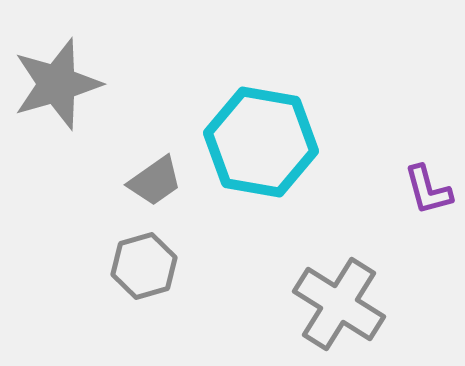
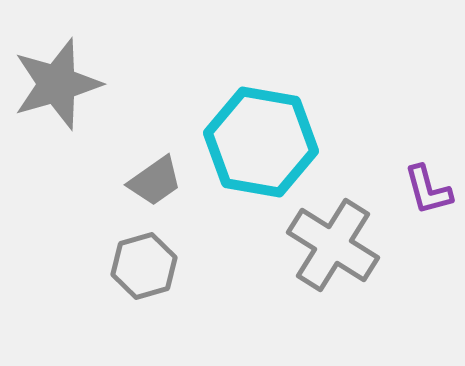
gray cross: moved 6 px left, 59 px up
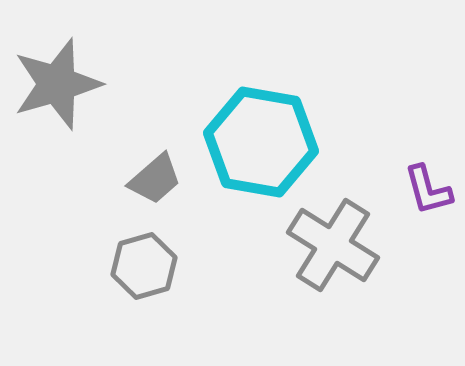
gray trapezoid: moved 2 px up; rotated 6 degrees counterclockwise
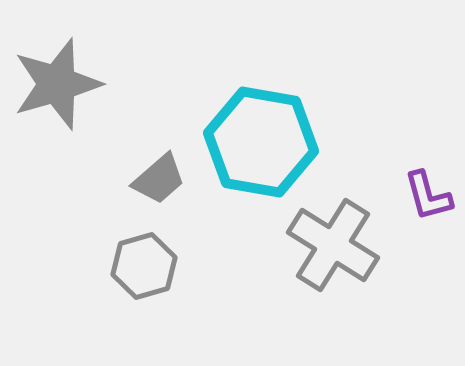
gray trapezoid: moved 4 px right
purple L-shape: moved 6 px down
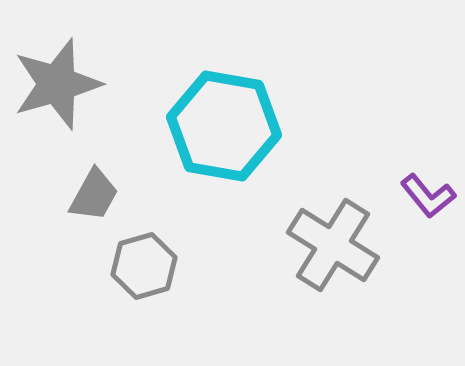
cyan hexagon: moved 37 px left, 16 px up
gray trapezoid: moved 65 px left, 16 px down; rotated 20 degrees counterclockwise
purple L-shape: rotated 24 degrees counterclockwise
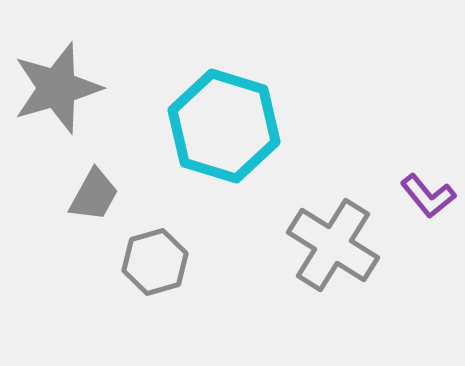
gray star: moved 4 px down
cyan hexagon: rotated 7 degrees clockwise
gray hexagon: moved 11 px right, 4 px up
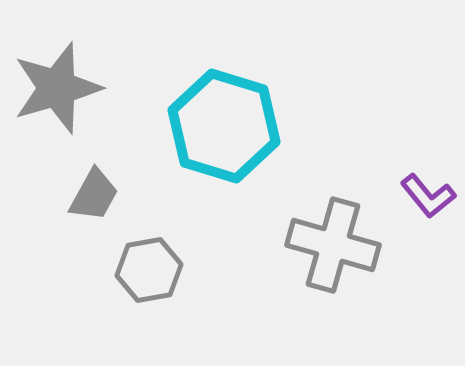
gray cross: rotated 16 degrees counterclockwise
gray hexagon: moved 6 px left, 8 px down; rotated 6 degrees clockwise
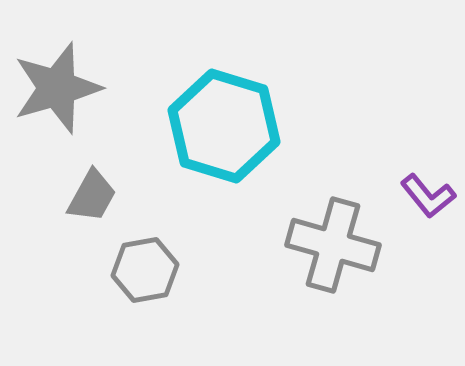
gray trapezoid: moved 2 px left, 1 px down
gray hexagon: moved 4 px left
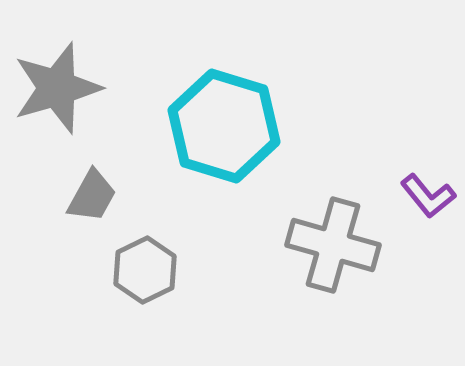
gray hexagon: rotated 16 degrees counterclockwise
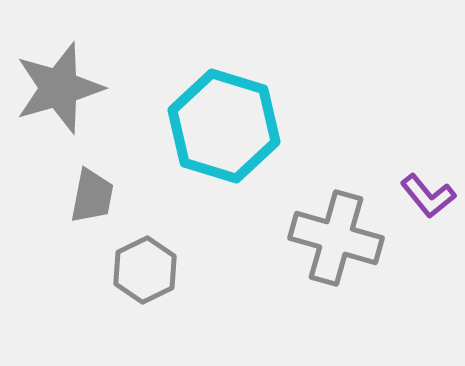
gray star: moved 2 px right
gray trapezoid: rotated 18 degrees counterclockwise
gray cross: moved 3 px right, 7 px up
